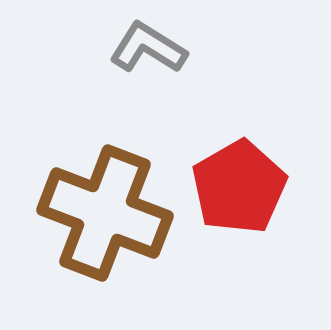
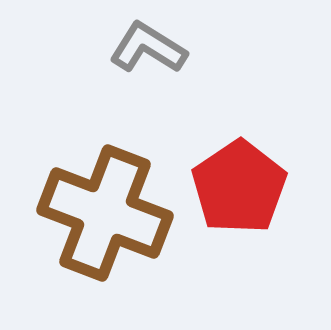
red pentagon: rotated 4 degrees counterclockwise
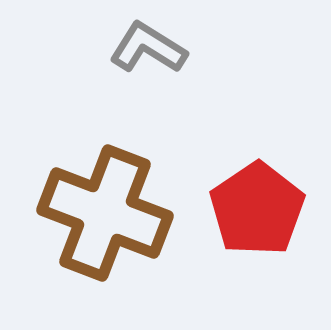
red pentagon: moved 18 px right, 22 px down
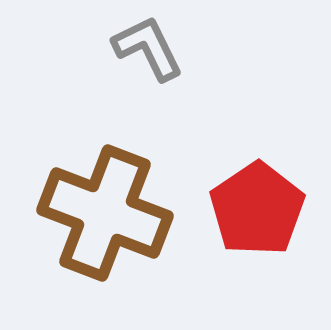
gray L-shape: rotated 32 degrees clockwise
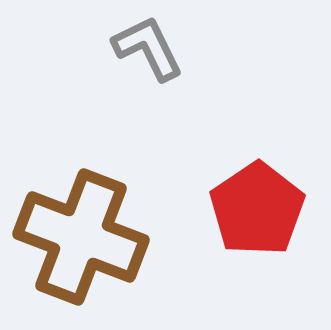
brown cross: moved 24 px left, 24 px down
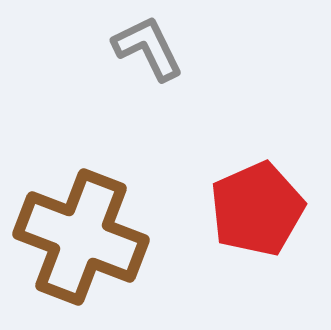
red pentagon: rotated 10 degrees clockwise
